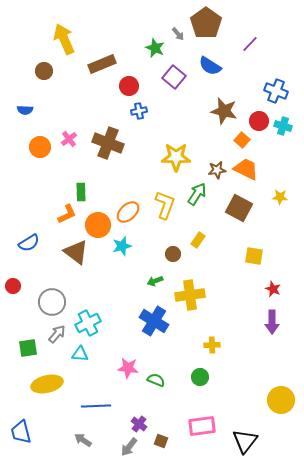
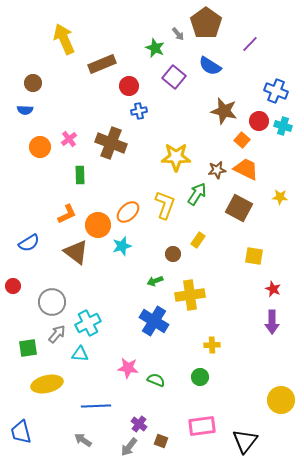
brown circle at (44, 71): moved 11 px left, 12 px down
brown cross at (108, 143): moved 3 px right
green rectangle at (81, 192): moved 1 px left, 17 px up
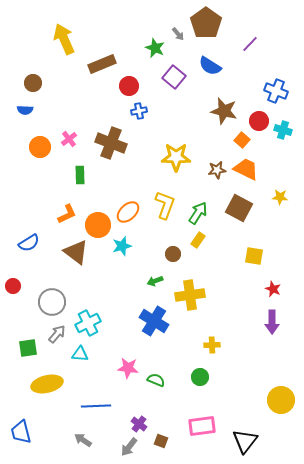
cyan cross at (283, 126): moved 4 px down
green arrow at (197, 194): moved 1 px right, 19 px down
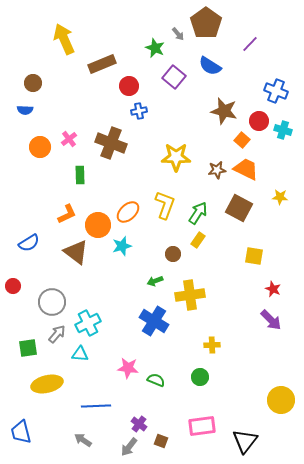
purple arrow at (272, 322): moved 1 px left, 2 px up; rotated 45 degrees counterclockwise
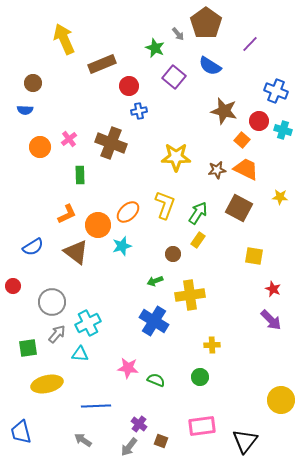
blue semicircle at (29, 243): moved 4 px right, 4 px down
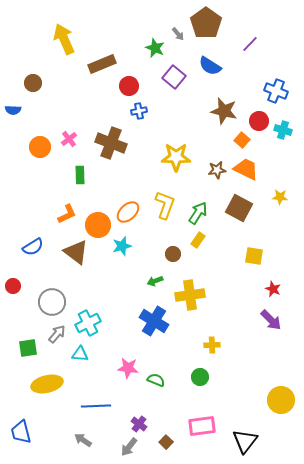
blue semicircle at (25, 110): moved 12 px left
brown square at (161, 441): moved 5 px right, 1 px down; rotated 24 degrees clockwise
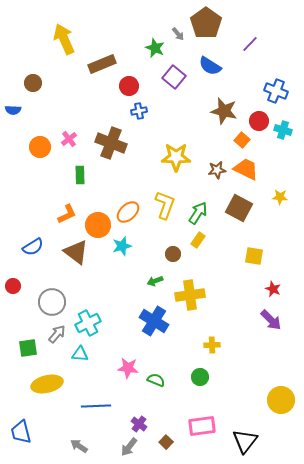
gray arrow at (83, 440): moved 4 px left, 6 px down
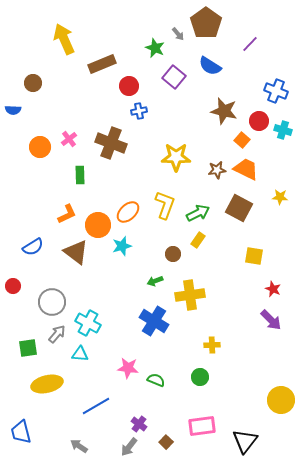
green arrow at (198, 213): rotated 30 degrees clockwise
cyan cross at (88, 323): rotated 35 degrees counterclockwise
blue line at (96, 406): rotated 28 degrees counterclockwise
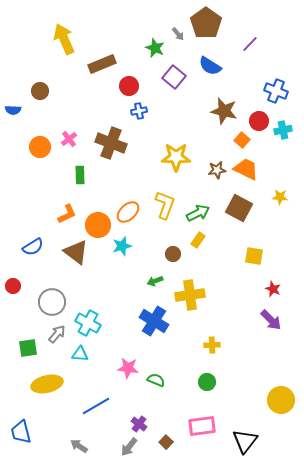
brown circle at (33, 83): moved 7 px right, 8 px down
cyan cross at (283, 130): rotated 30 degrees counterclockwise
green circle at (200, 377): moved 7 px right, 5 px down
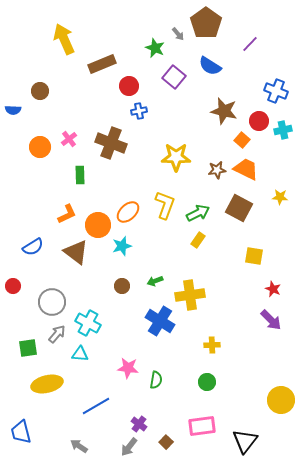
brown circle at (173, 254): moved 51 px left, 32 px down
blue cross at (154, 321): moved 6 px right
green semicircle at (156, 380): rotated 78 degrees clockwise
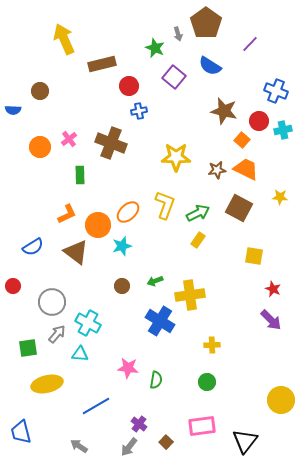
gray arrow at (178, 34): rotated 24 degrees clockwise
brown rectangle at (102, 64): rotated 8 degrees clockwise
